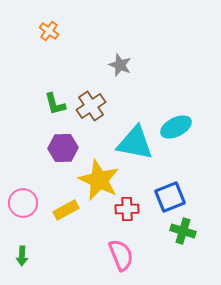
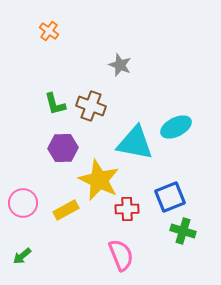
brown cross: rotated 36 degrees counterclockwise
green arrow: rotated 48 degrees clockwise
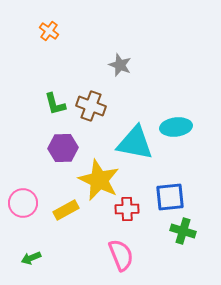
cyan ellipse: rotated 20 degrees clockwise
blue square: rotated 16 degrees clockwise
green arrow: moved 9 px right, 2 px down; rotated 18 degrees clockwise
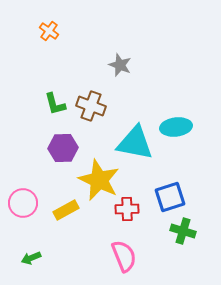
blue square: rotated 12 degrees counterclockwise
pink semicircle: moved 3 px right, 1 px down
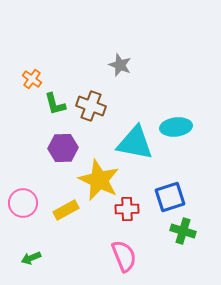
orange cross: moved 17 px left, 48 px down
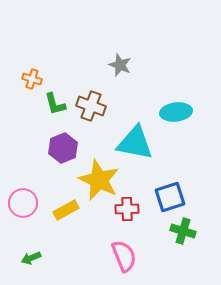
orange cross: rotated 18 degrees counterclockwise
cyan ellipse: moved 15 px up
purple hexagon: rotated 20 degrees counterclockwise
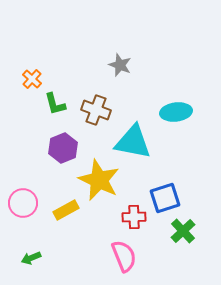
orange cross: rotated 24 degrees clockwise
brown cross: moved 5 px right, 4 px down
cyan triangle: moved 2 px left, 1 px up
blue square: moved 5 px left, 1 px down
red cross: moved 7 px right, 8 px down
green cross: rotated 30 degrees clockwise
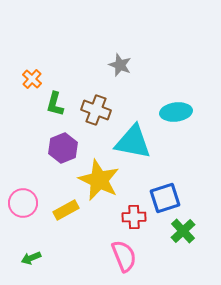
green L-shape: rotated 30 degrees clockwise
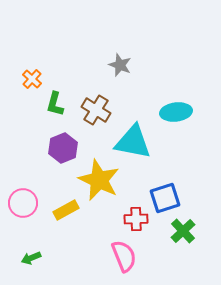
brown cross: rotated 12 degrees clockwise
red cross: moved 2 px right, 2 px down
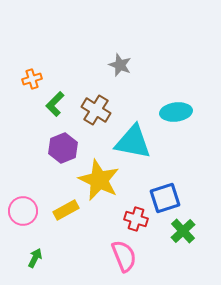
orange cross: rotated 30 degrees clockwise
green L-shape: rotated 30 degrees clockwise
pink circle: moved 8 px down
red cross: rotated 20 degrees clockwise
green arrow: moved 4 px right; rotated 138 degrees clockwise
